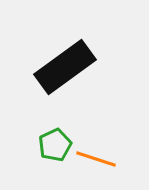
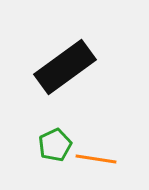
orange line: rotated 9 degrees counterclockwise
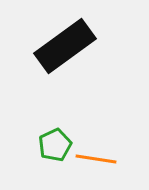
black rectangle: moved 21 px up
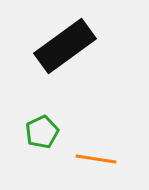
green pentagon: moved 13 px left, 13 px up
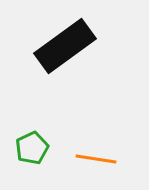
green pentagon: moved 10 px left, 16 px down
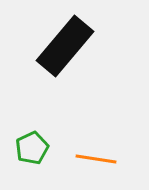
black rectangle: rotated 14 degrees counterclockwise
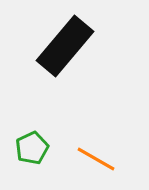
orange line: rotated 21 degrees clockwise
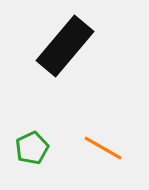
orange line: moved 7 px right, 11 px up
